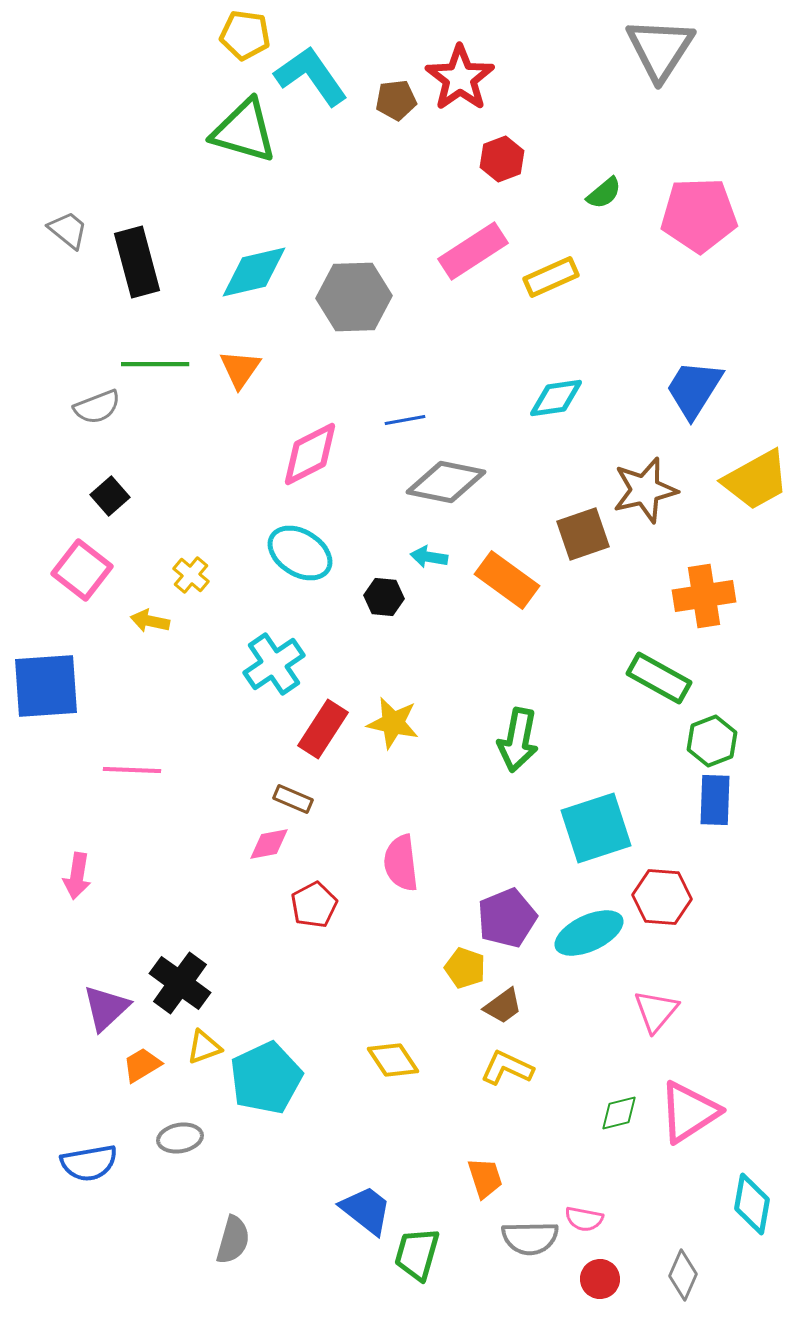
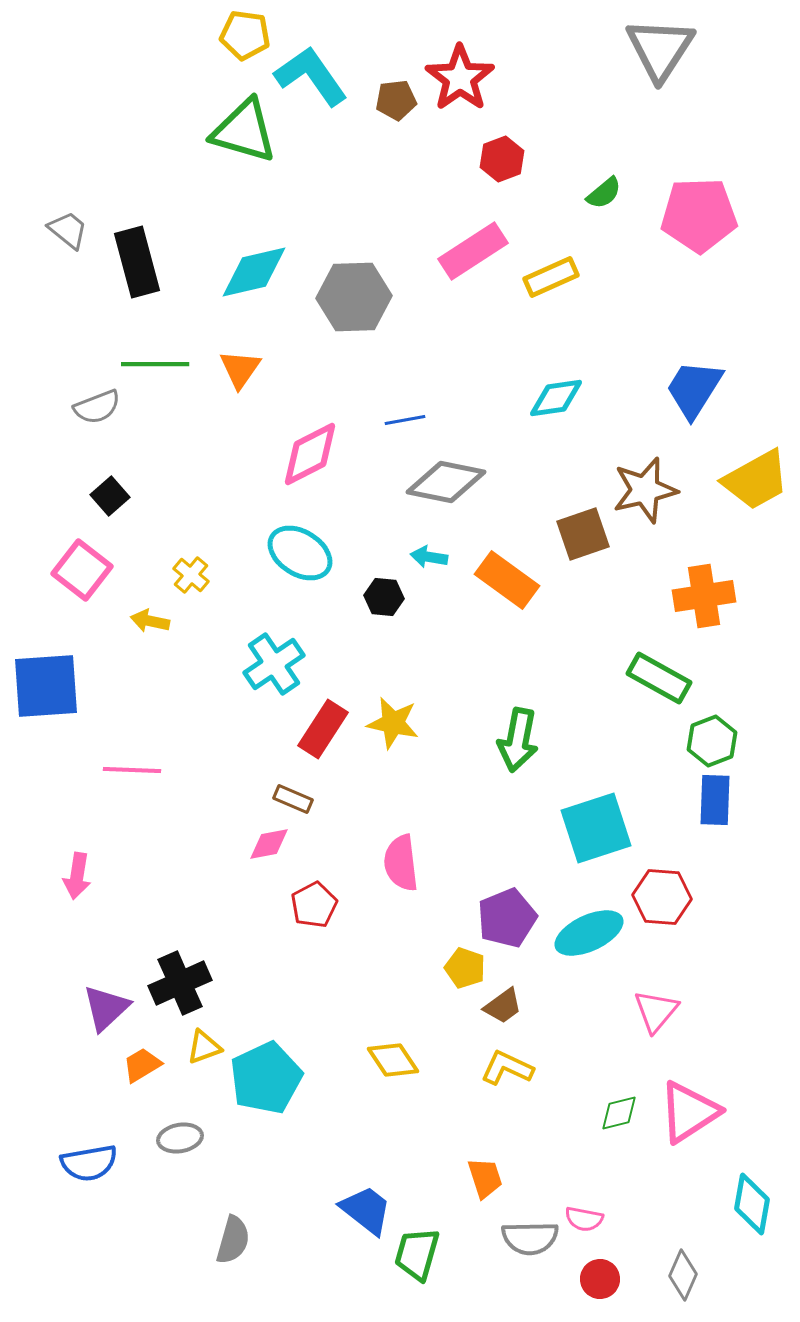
black cross at (180, 983): rotated 30 degrees clockwise
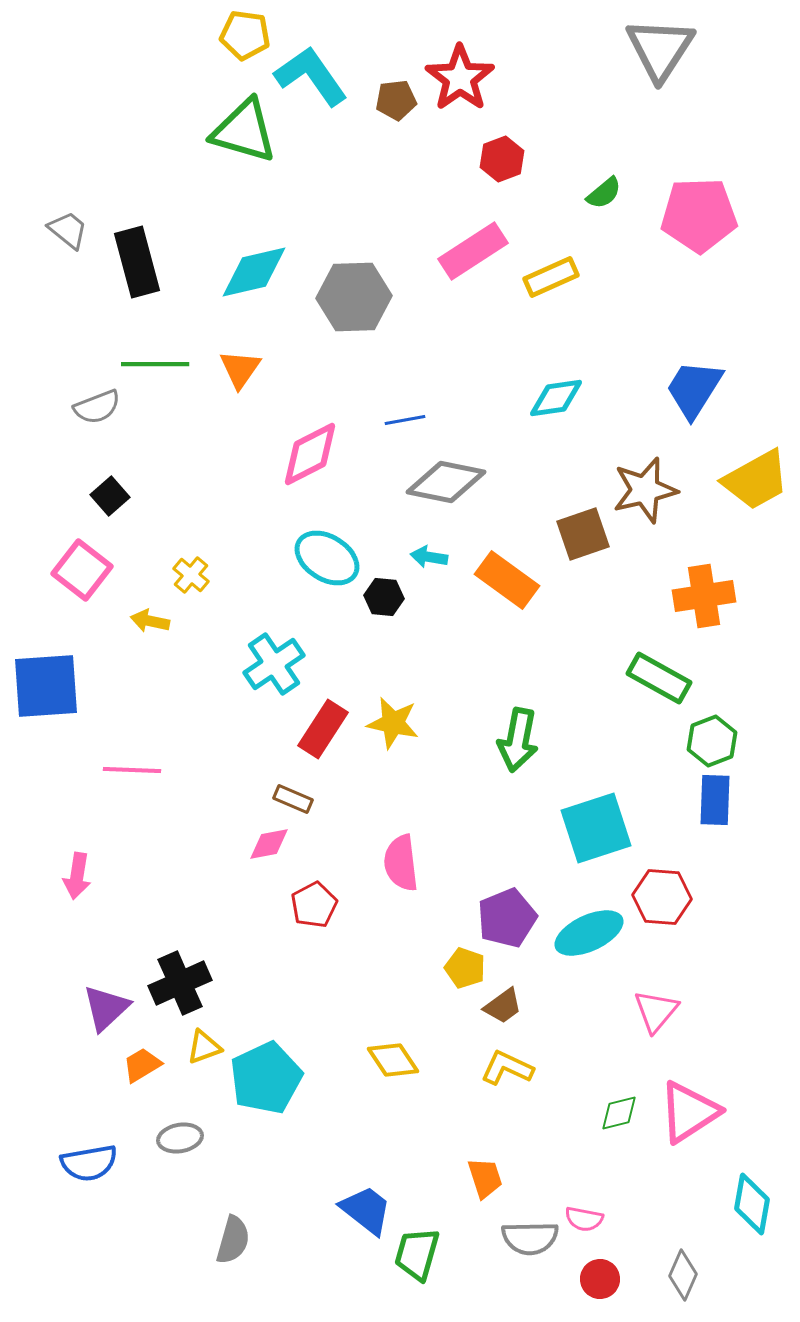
cyan ellipse at (300, 553): moved 27 px right, 5 px down
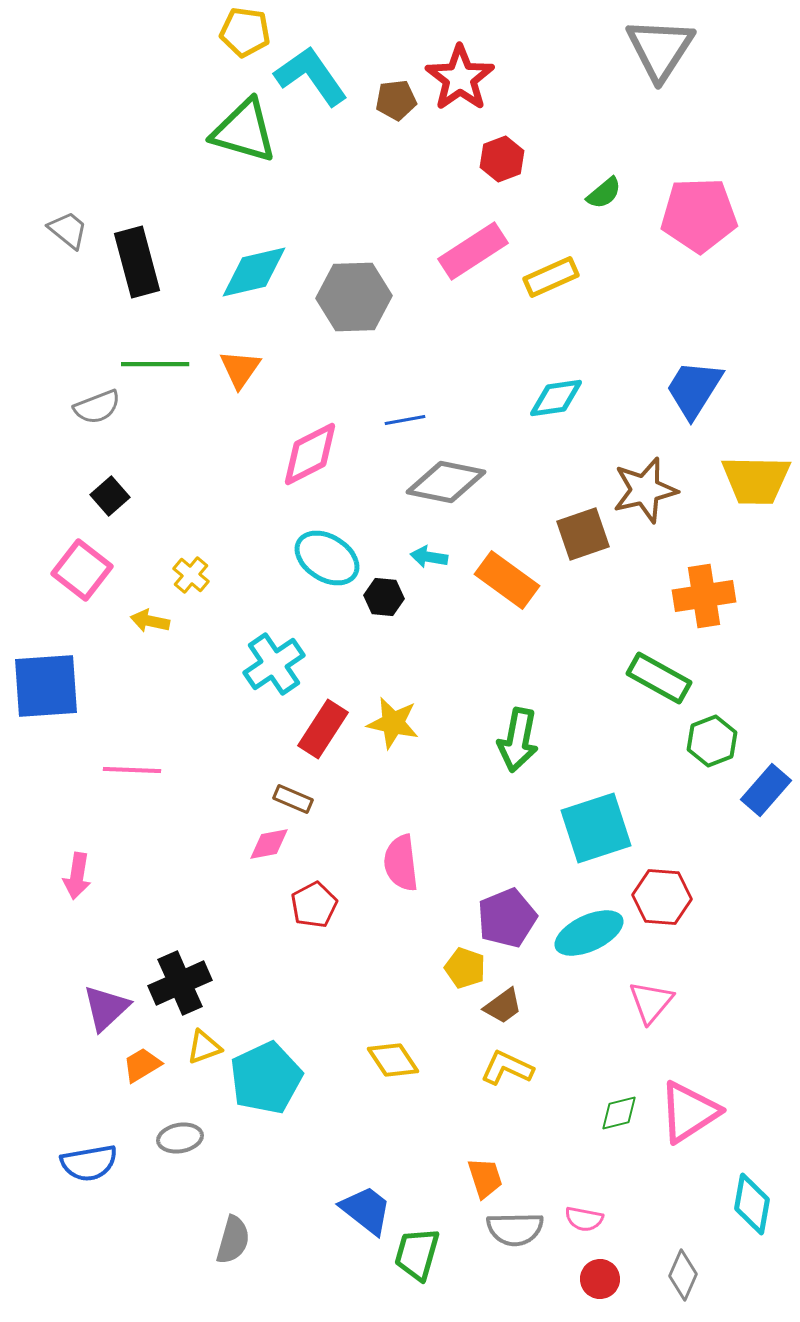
yellow pentagon at (245, 35): moved 3 px up
yellow trapezoid at (756, 480): rotated 30 degrees clockwise
blue rectangle at (715, 800): moved 51 px right, 10 px up; rotated 39 degrees clockwise
pink triangle at (656, 1011): moved 5 px left, 9 px up
gray semicircle at (530, 1238): moved 15 px left, 9 px up
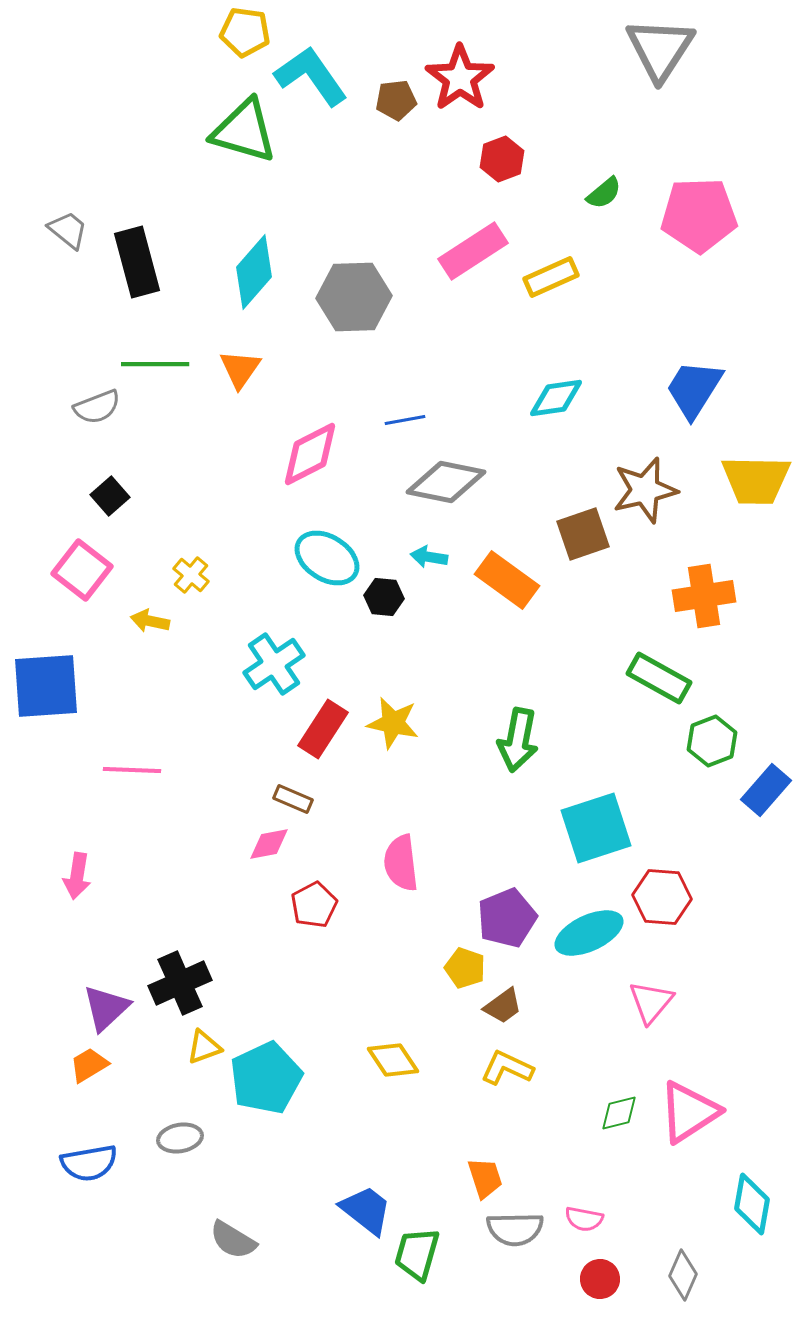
cyan diamond at (254, 272): rotated 36 degrees counterclockwise
orange trapezoid at (142, 1065): moved 53 px left
gray semicircle at (233, 1240): rotated 105 degrees clockwise
